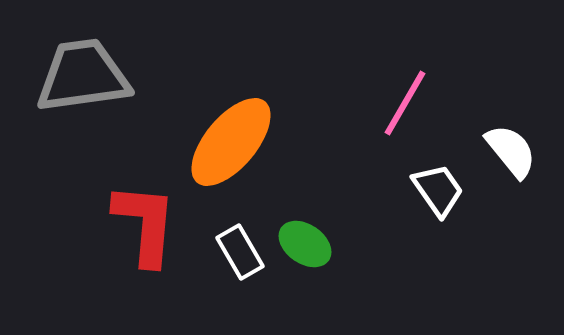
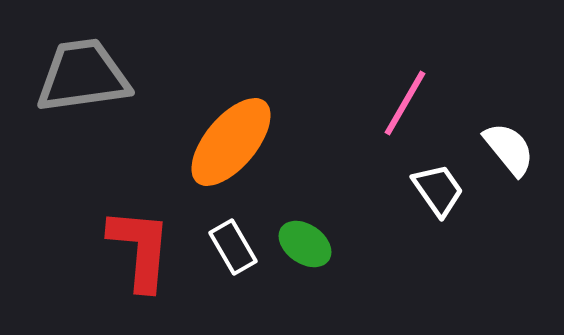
white semicircle: moved 2 px left, 2 px up
red L-shape: moved 5 px left, 25 px down
white rectangle: moved 7 px left, 5 px up
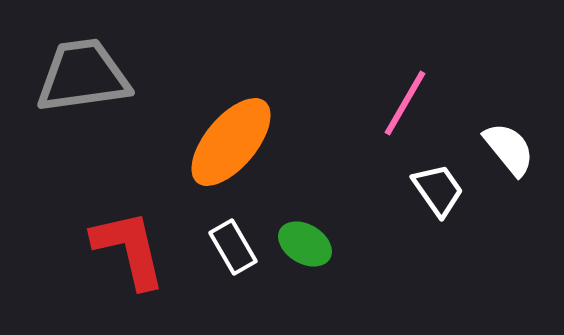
green ellipse: rotated 4 degrees counterclockwise
red L-shape: moved 11 px left; rotated 18 degrees counterclockwise
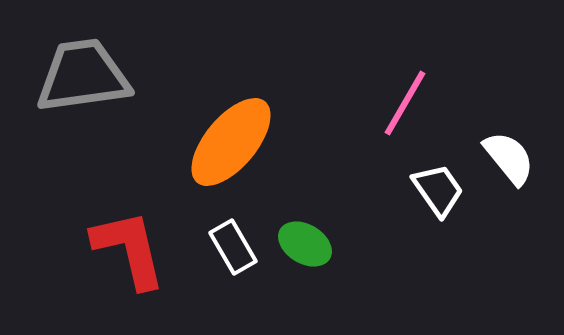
white semicircle: moved 9 px down
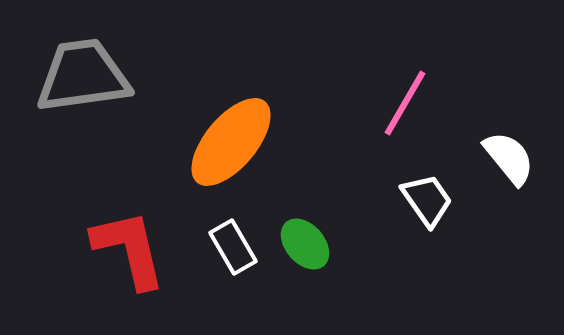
white trapezoid: moved 11 px left, 10 px down
green ellipse: rotated 18 degrees clockwise
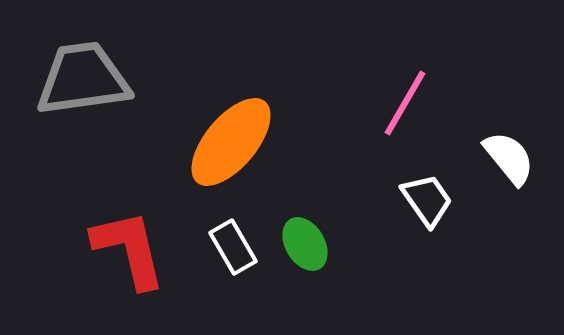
gray trapezoid: moved 3 px down
green ellipse: rotated 10 degrees clockwise
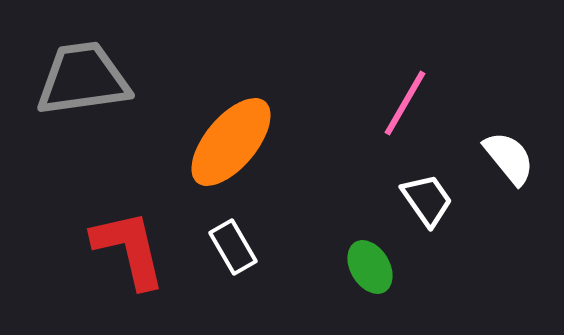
green ellipse: moved 65 px right, 23 px down
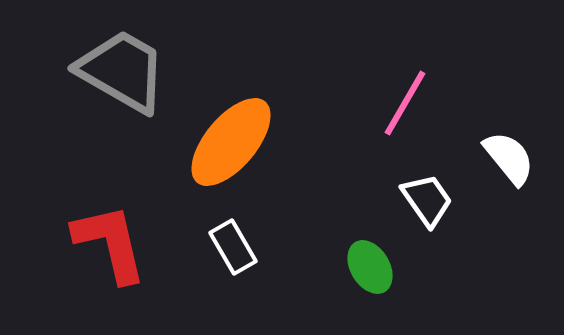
gray trapezoid: moved 39 px right, 8 px up; rotated 38 degrees clockwise
red L-shape: moved 19 px left, 6 px up
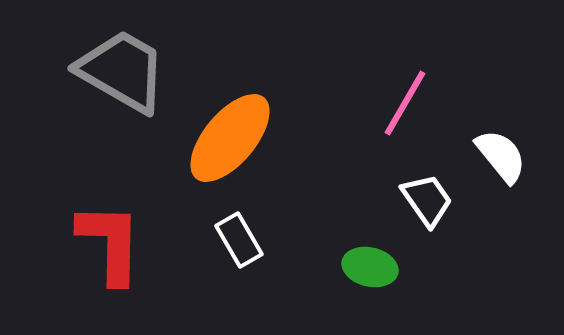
orange ellipse: moved 1 px left, 4 px up
white semicircle: moved 8 px left, 2 px up
red L-shape: rotated 14 degrees clockwise
white rectangle: moved 6 px right, 7 px up
green ellipse: rotated 46 degrees counterclockwise
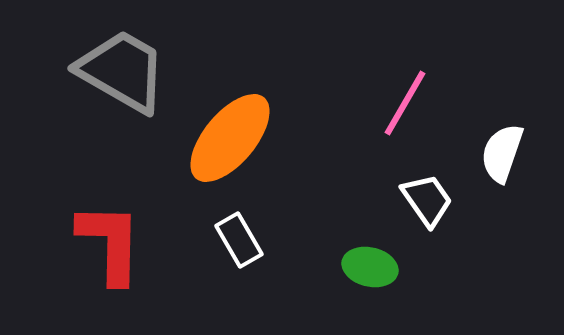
white semicircle: moved 1 px right, 3 px up; rotated 122 degrees counterclockwise
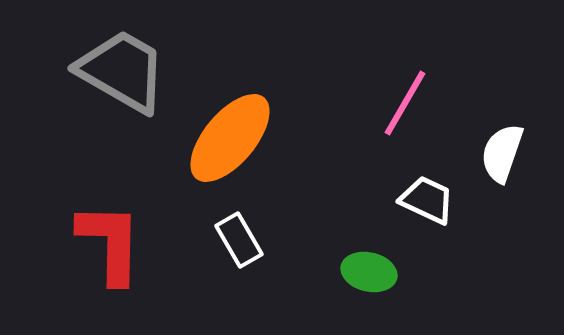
white trapezoid: rotated 30 degrees counterclockwise
green ellipse: moved 1 px left, 5 px down
